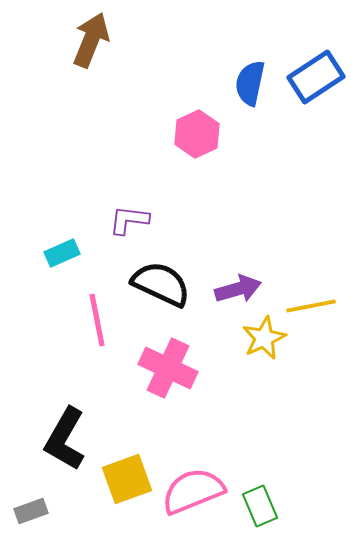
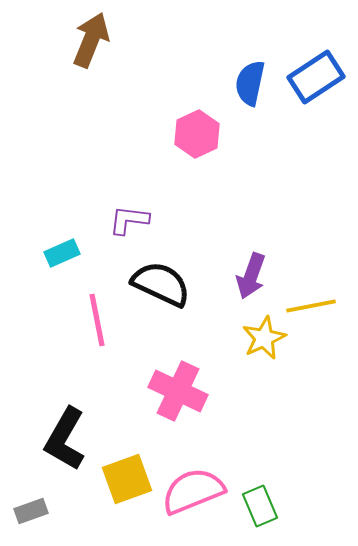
purple arrow: moved 13 px right, 13 px up; rotated 126 degrees clockwise
pink cross: moved 10 px right, 23 px down
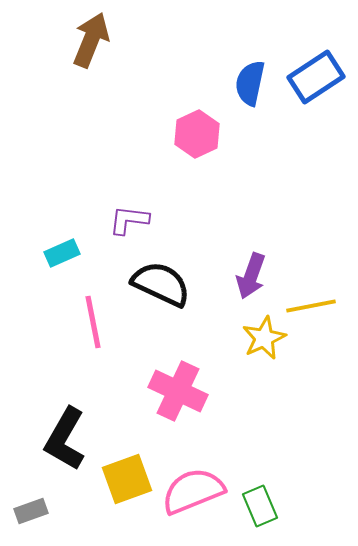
pink line: moved 4 px left, 2 px down
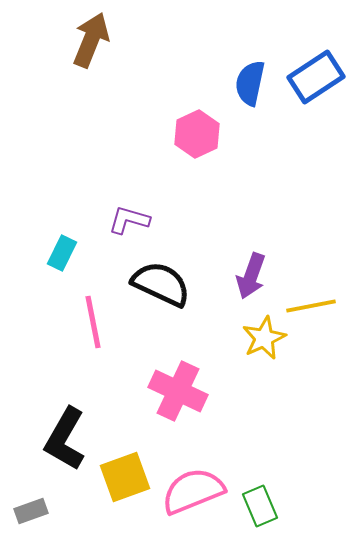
purple L-shape: rotated 9 degrees clockwise
cyan rectangle: rotated 40 degrees counterclockwise
yellow square: moved 2 px left, 2 px up
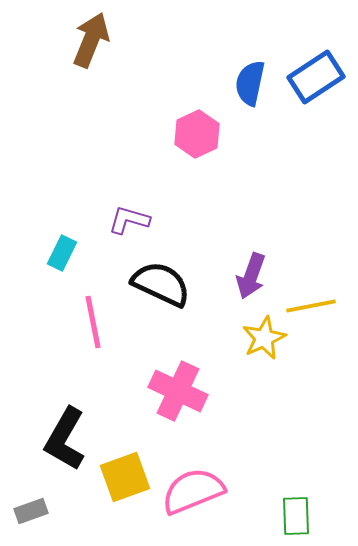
green rectangle: moved 36 px right, 10 px down; rotated 21 degrees clockwise
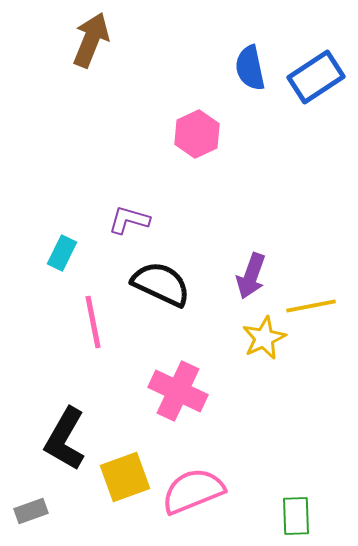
blue semicircle: moved 15 px up; rotated 24 degrees counterclockwise
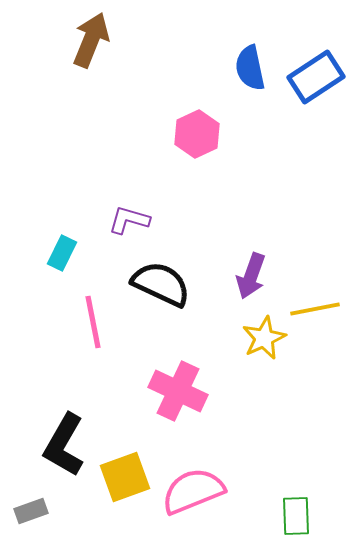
yellow line: moved 4 px right, 3 px down
black L-shape: moved 1 px left, 6 px down
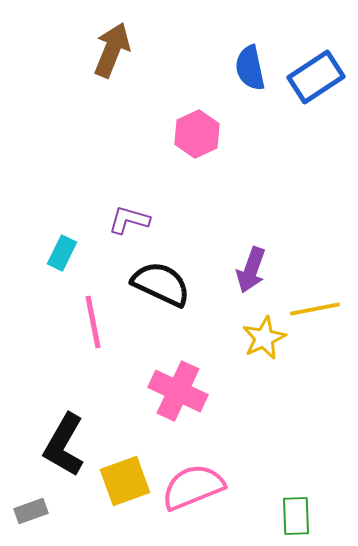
brown arrow: moved 21 px right, 10 px down
purple arrow: moved 6 px up
yellow square: moved 4 px down
pink semicircle: moved 4 px up
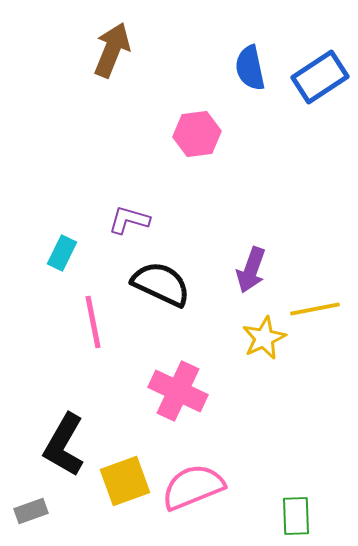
blue rectangle: moved 4 px right
pink hexagon: rotated 18 degrees clockwise
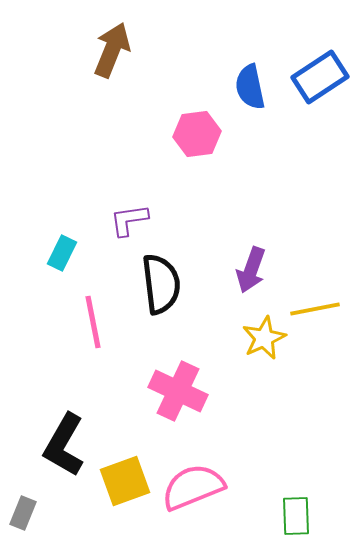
blue semicircle: moved 19 px down
purple L-shape: rotated 24 degrees counterclockwise
black semicircle: rotated 58 degrees clockwise
gray rectangle: moved 8 px left, 2 px down; rotated 48 degrees counterclockwise
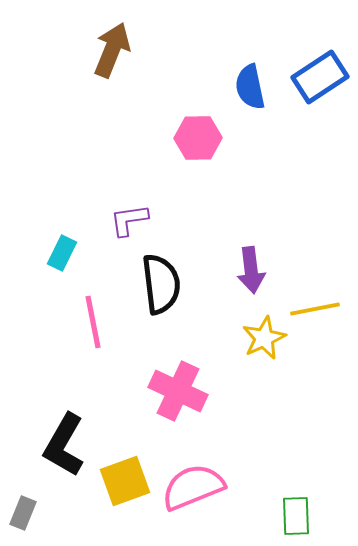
pink hexagon: moved 1 px right, 4 px down; rotated 6 degrees clockwise
purple arrow: rotated 27 degrees counterclockwise
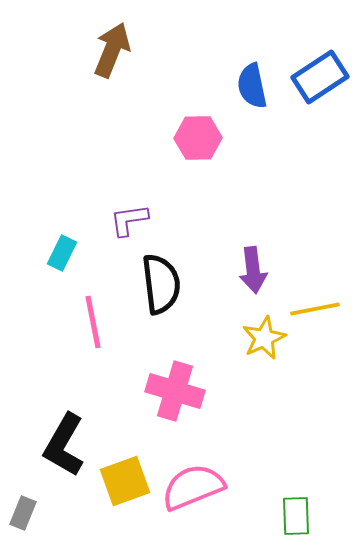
blue semicircle: moved 2 px right, 1 px up
purple arrow: moved 2 px right
pink cross: moved 3 px left; rotated 8 degrees counterclockwise
